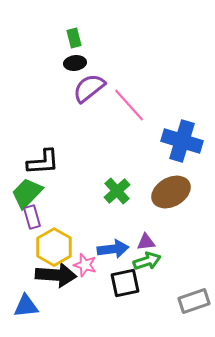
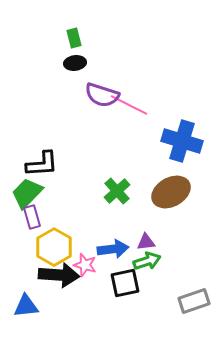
purple semicircle: moved 13 px right, 7 px down; rotated 124 degrees counterclockwise
pink line: rotated 21 degrees counterclockwise
black L-shape: moved 1 px left, 2 px down
black arrow: moved 3 px right
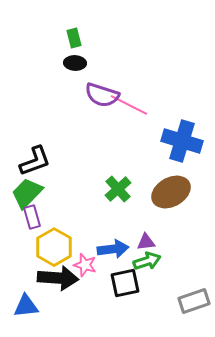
black ellipse: rotated 10 degrees clockwise
black L-shape: moved 7 px left, 3 px up; rotated 16 degrees counterclockwise
green cross: moved 1 px right, 2 px up
black arrow: moved 1 px left, 3 px down
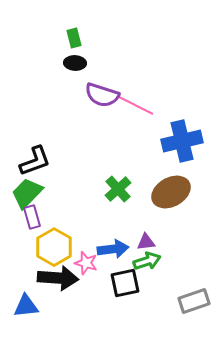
pink line: moved 6 px right
blue cross: rotated 30 degrees counterclockwise
pink star: moved 1 px right, 2 px up
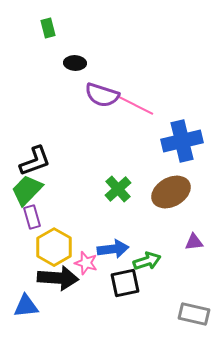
green rectangle: moved 26 px left, 10 px up
green trapezoid: moved 3 px up
purple triangle: moved 48 px right
gray rectangle: moved 13 px down; rotated 32 degrees clockwise
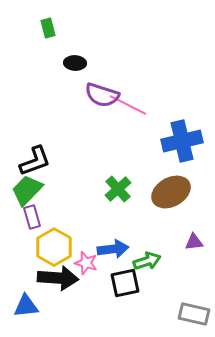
pink line: moved 7 px left
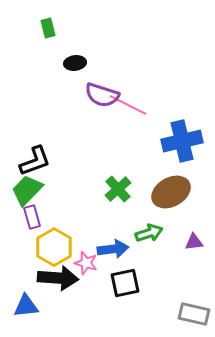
black ellipse: rotated 10 degrees counterclockwise
green arrow: moved 2 px right, 28 px up
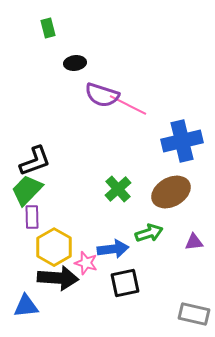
purple rectangle: rotated 15 degrees clockwise
